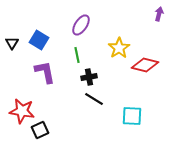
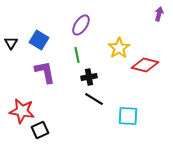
black triangle: moved 1 px left
cyan square: moved 4 px left
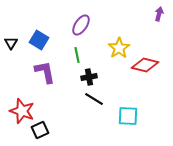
red star: rotated 10 degrees clockwise
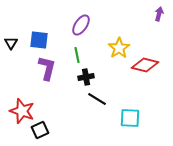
blue square: rotated 24 degrees counterclockwise
purple L-shape: moved 2 px right, 4 px up; rotated 25 degrees clockwise
black cross: moved 3 px left
black line: moved 3 px right
cyan square: moved 2 px right, 2 px down
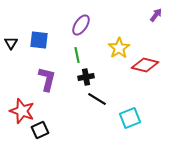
purple arrow: moved 3 px left, 1 px down; rotated 24 degrees clockwise
purple L-shape: moved 11 px down
cyan square: rotated 25 degrees counterclockwise
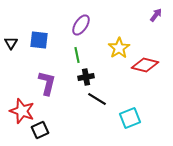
purple L-shape: moved 4 px down
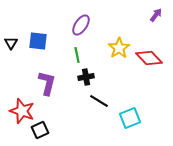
blue square: moved 1 px left, 1 px down
red diamond: moved 4 px right, 7 px up; rotated 32 degrees clockwise
black line: moved 2 px right, 2 px down
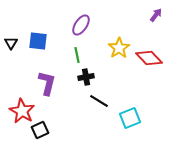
red star: rotated 10 degrees clockwise
